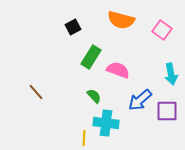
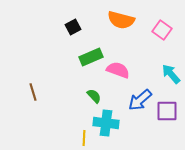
green rectangle: rotated 35 degrees clockwise
cyan arrow: rotated 150 degrees clockwise
brown line: moved 3 px left; rotated 24 degrees clockwise
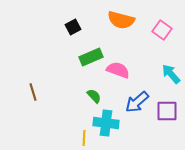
blue arrow: moved 3 px left, 2 px down
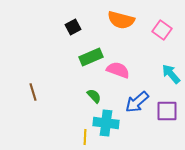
yellow line: moved 1 px right, 1 px up
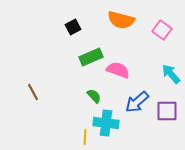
brown line: rotated 12 degrees counterclockwise
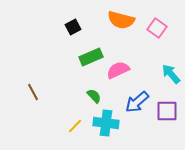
pink square: moved 5 px left, 2 px up
pink semicircle: rotated 45 degrees counterclockwise
yellow line: moved 10 px left, 11 px up; rotated 42 degrees clockwise
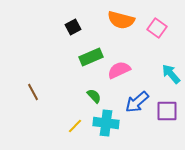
pink semicircle: moved 1 px right
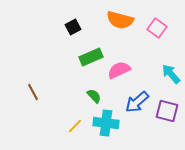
orange semicircle: moved 1 px left
purple square: rotated 15 degrees clockwise
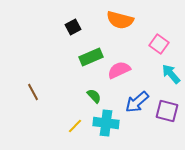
pink square: moved 2 px right, 16 px down
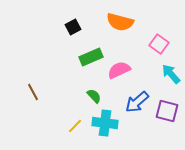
orange semicircle: moved 2 px down
cyan cross: moved 1 px left
